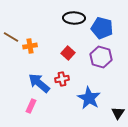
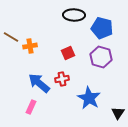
black ellipse: moved 3 px up
red square: rotated 24 degrees clockwise
pink rectangle: moved 1 px down
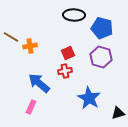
red cross: moved 3 px right, 8 px up
black triangle: rotated 40 degrees clockwise
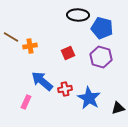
black ellipse: moved 4 px right
red cross: moved 18 px down
blue arrow: moved 3 px right, 2 px up
pink rectangle: moved 5 px left, 5 px up
black triangle: moved 5 px up
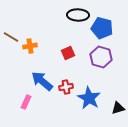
red cross: moved 1 px right, 2 px up
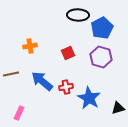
blue pentagon: rotated 30 degrees clockwise
brown line: moved 37 px down; rotated 42 degrees counterclockwise
pink rectangle: moved 7 px left, 11 px down
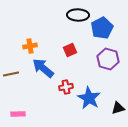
red square: moved 2 px right, 3 px up
purple hexagon: moved 7 px right, 2 px down
blue arrow: moved 1 px right, 13 px up
pink rectangle: moved 1 px left, 1 px down; rotated 64 degrees clockwise
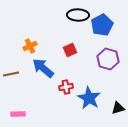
blue pentagon: moved 3 px up
orange cross: rotated 16 degrees counterclockwise
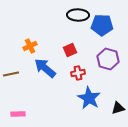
blue pentagon: rotated 30 degrees clockwise
blue arrow: moved 2 px right
red cross: moved 12 px right, 14 px up
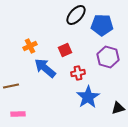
black ellipse: moved 2 px left; rotated 50 degrees counterclockwise
red square: moved 5 px left
purple hexagon: moved 2 px up
brown line: moved 12 px down
blue star: moved 1 px left, 1 px up; rotated 10 degrees clockwise
